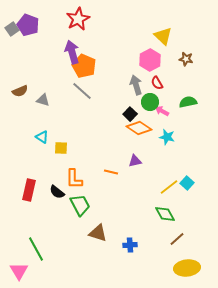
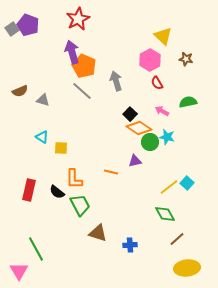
gray arrow: moved 20 px left, 4 px up
green circle: moved 40 px down
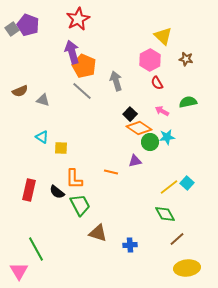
cyan star: rotated 21 degrees counterclockwise
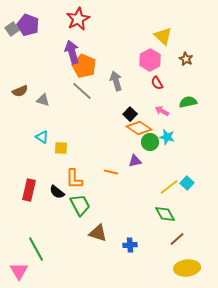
brown star: rotated 16 degrees clockwise
cyan star: rotated 21 degrees clockwise
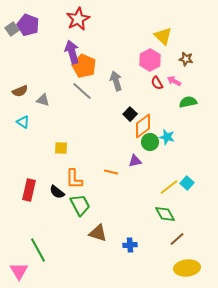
brown star: rotated 16 degrees counterclockwise
pink arrow: moved 12 px right, 30 px up
orange diamond: moved 4 px right, 2 px up; rotated 70 degrees counterclockwise
cyan triangle: moved 19 px left, 15 px up
green line: moved 2 px right, 1 px down
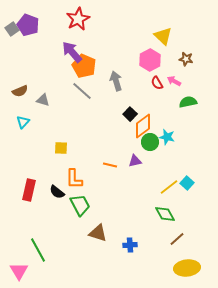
purple arrow: rotated 25 degrees counterclockwise
cyan triangle: rotated 40 degrees clockwise
orange line: moved 1 px left, 7 px up
